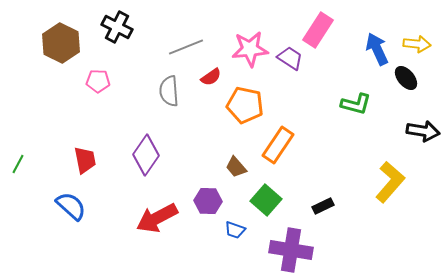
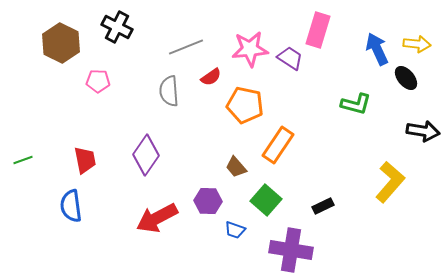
pink rectangle: rotated 16 degrees counterclockwise
green line: moved 5 px right, 4 px up; rotated 42 degrees clockwise
blue semicircle: rotated 140 degrees counterclockwise
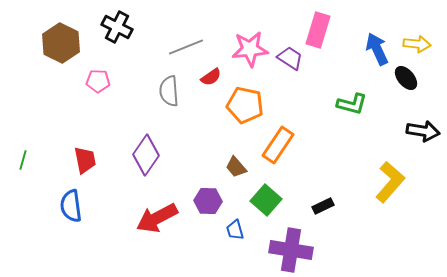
green L-shape: moved 4 px left
green line: rotated 54 degrees counterclockwise
blue trapezoid: rotated 55 degrees clockwise
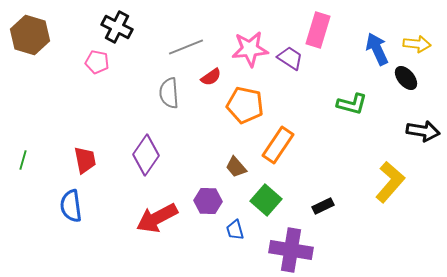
brown hexagon: moved 31 px left, 8 px up; rotated 9 degrees counterclockwise
pink pentagon: moved 1 px left, 19 px up; rotated 10 degrees clockwise
gray semicircle: moved 2 px down
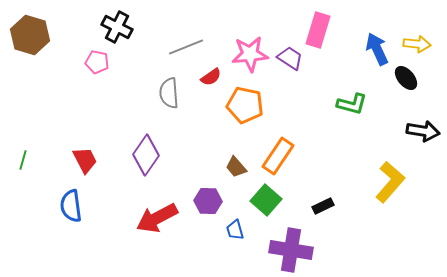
pink star: moved 5 px down
orange rectangle: moved 11 px down
red trapezoid: rotated 16 degrees counterclockwise
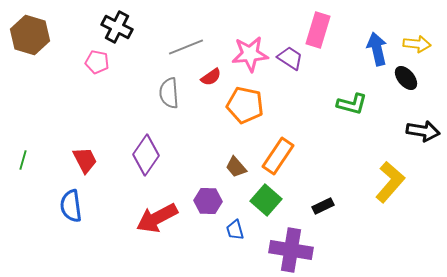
blue arrow: rotated 12 degrees clockwise
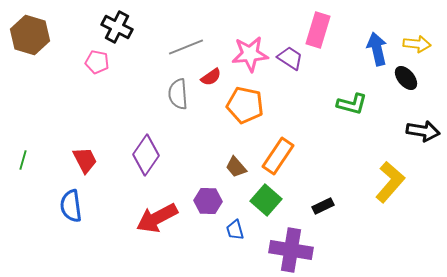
gray semicircle: moved 9 px right, 1 px down
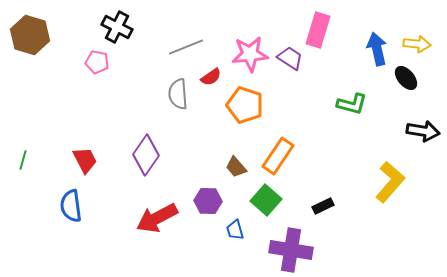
orange pentagon: rotated 6 degrees clockwise
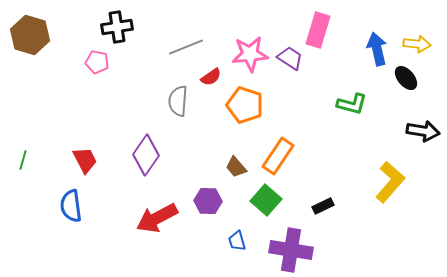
black cross: rotated 36 degrees counterclockwise
gray semicircle: moved 7 px down; rotated 8 degrees clockwise
blue trapezoid: moved 2 px right, 11 px down
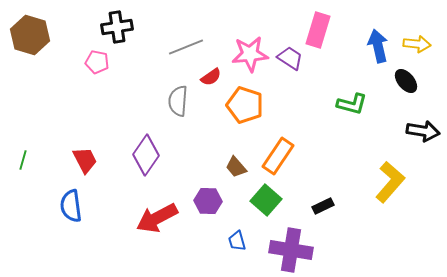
blue arrow: moved 1 px right, 3 px up
black ellipse: moved 3 px down
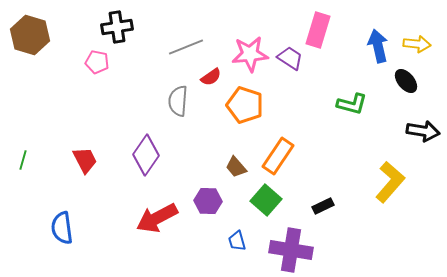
blue semicircle: moved 9 px left, 22 px down
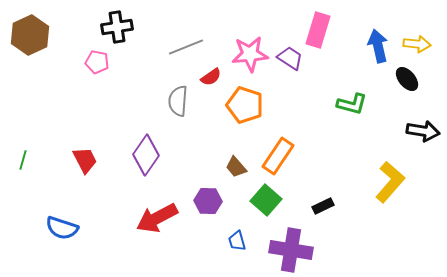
brown hexagon: rotated 18 degrees clockwise
black ellipse: moved 1 px right, 2 px up
blue semicircle: rotated 64 degrees counterclockwise
